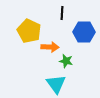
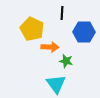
yellow pentagon: moved 3 px right, 2 px up
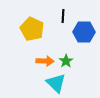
black line: moved 1 px right, 3 px down
orange arrow: moved 5 px left, 14 px down
green star: rotated 24 degrees clockwise
cyan triangle: moved 1 px up; rotated 10 degrees counterclockwise
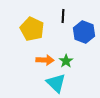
blue hexagon: rotated 20 degrees clockwise
orange arrow: moved 1 px up
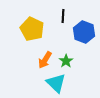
orange arrow: rotated 120 degrees clockwise
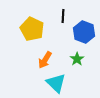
green star: moved 11 px right, 2 px up
